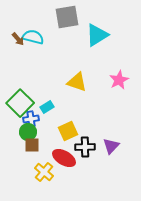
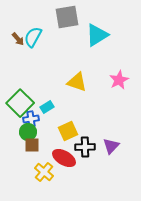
cyan semicircle: rotated 75 degrees counterclockwise
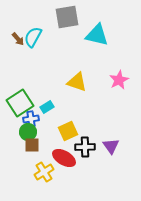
cyan triangle: rotated 45 degrees clockwise
green square: rotated 12 degrees clockwise
purple triangle: rotated 18 degrees counterclockwise
yellow cross: rotated 18 degrees clockwise
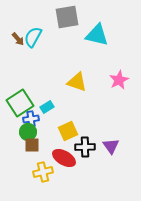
yellow cross: moved 1 px left; rotated 18 degrees clockwise
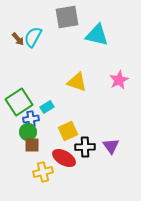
green square: moved 1 px left, 1 px up
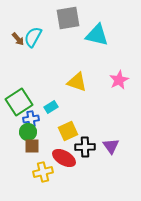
gray square: moved 1 px right, 1 px down
cyan rectangle: moved 4 px right
brown square: moved 1 px down
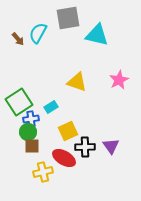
cyan semicircle: moved 5 px right, 4 px up
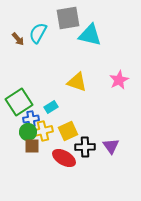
cyan triangle: moved 7 px left
yellow cross: moved 41 px up
